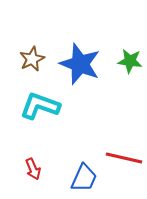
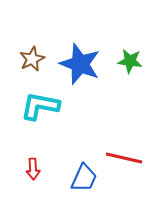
cyan L-shape: rotated 9 degrees counterclockwise
red arrow: rotated 20 degrees clockwise
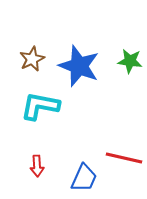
blue star: moved 1 px left, 2 px down
red arrow: moved 4 px right, 3 px up
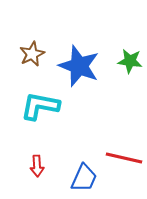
brown star: moved 5 px up
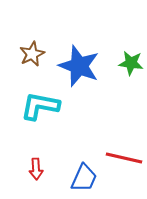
green star: moved 1 px right, 2 px down
red arrow: moved 1 px left, 3 px down
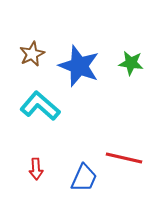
cyan L-shape: rotated 30 degrees clockwise
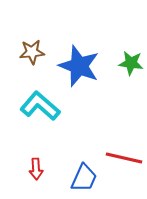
brown star: moved 2 px up; rotated 20 degrees clockwise
